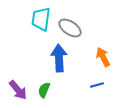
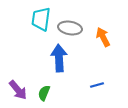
gray ellipse: rotated 25 degrees counterclockwise
orange arrow: moved 20 px up
green semicircle: moved 3 px down
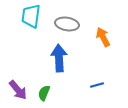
cyan trapezoid: moved 10 px left, 3 px up
gray ellipse: moved 3 px left, 4 px up
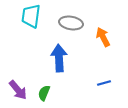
gray ellipse: moved 4 px right, 1 px up
blue line: moved 7 px right, 2 px up
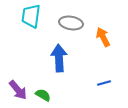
green semicircle: moved 1 px left, 2 px down; rotated 98 degrees clockwise
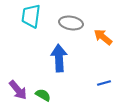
orange arrow: rotated 24 degrees counterclockwise
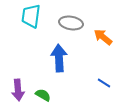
blue line: rotated 48 degrees clockwise
purple arrow: rotated 35 degrees clockwise
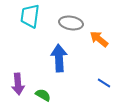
cyan trapezoid: moved 1 px left
orange arrow: moved 4 px left, 2 px down
purple arrow: moved 6 px up
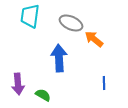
gray ellipse: rotated 15 degrees clockwise
orange arrow: moved 5 px left
blue line: rotated 56 degrees clockwise
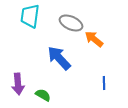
blue arrow: rotated 40 degrees counterclockwise
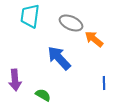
purple arrow: moved 3 px left, 4 px up
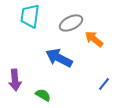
gray ellipse: rotated 50 degrees counterclockwise
blue arrow: rotated 20 degrees counterclockwise
blue line: moved 1 px down; rotated 40 degrees clockwise
